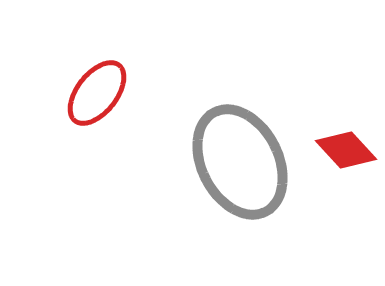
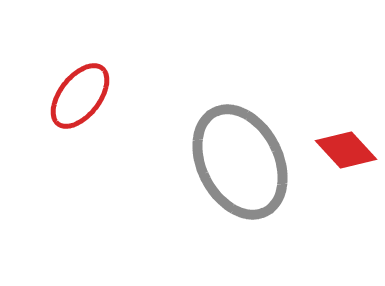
red ellipse: moved 17 px left, 3 px down
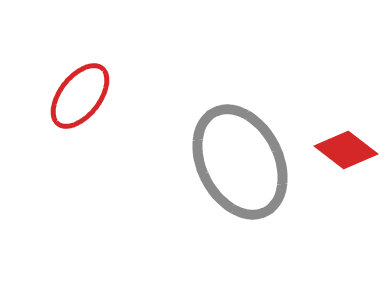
red diamond: rotated 10 degrees counterclockwise
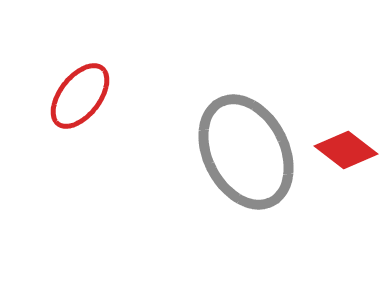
gray ellipse: moved 6 px right, 10 px up
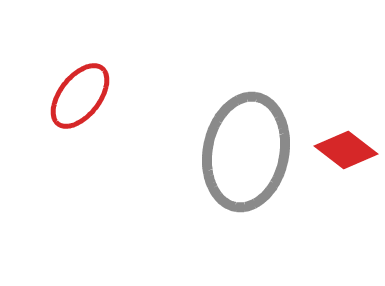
gray ellipse: rotated 38 degrees clockwise
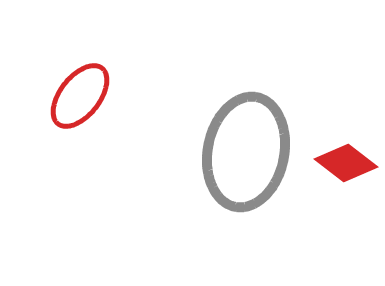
red diamond: moved 13 px down
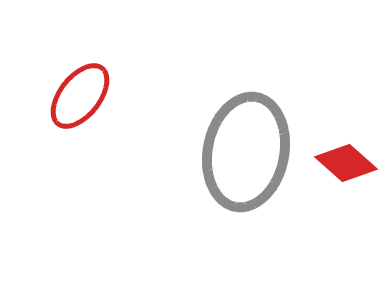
red diamond: rotated 4 degrees clockwise
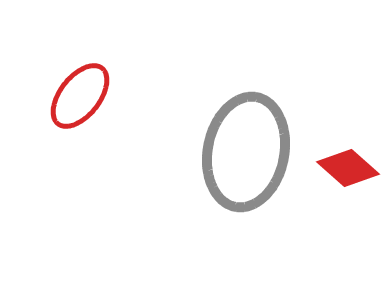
red diamond: moved 2 px right, 5 px down
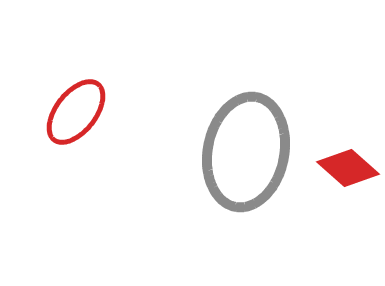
red ellipse: moved 4 px left, 16 px down
